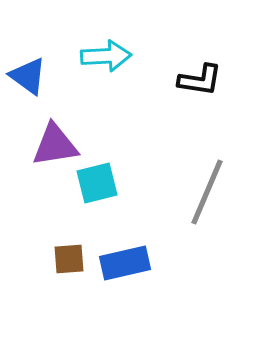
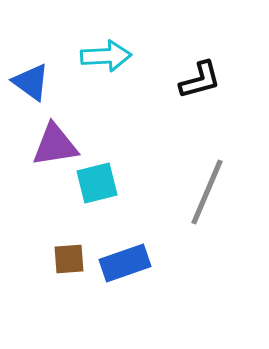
blue triangle: moved 3 px right, 6 px down
black L-shape: rotated 24 degrees counterclockwise
blue rectangle: rotated 6 degrees counterclockwise
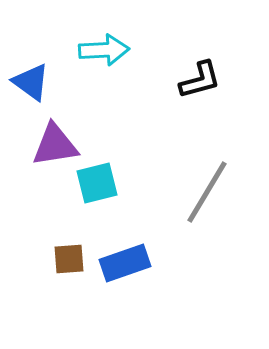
cyan arrow: moved 2 px left, 6 px up
gray line: rotated 8 degrees clockwise
